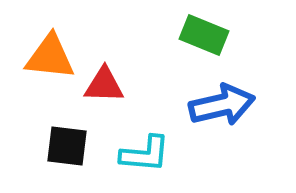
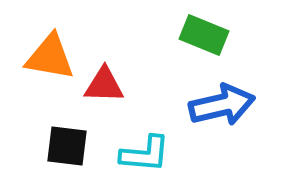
orange triangle: rotated 4 degrees clockwise
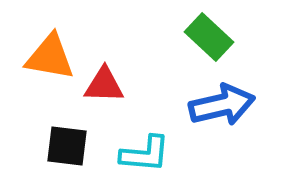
green rectangle: moved 5 px right, 2 px down; rotated 21 degrees clockwise
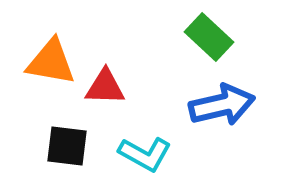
orange triangle: moved 1 px right, 5 px down
red triangle: moved 1 px right, 2 px down
cyan L-shape: rotated 24 degrees clockwise
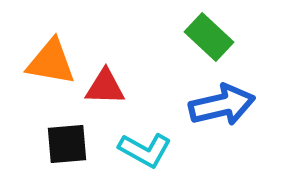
black square: moved 2 px up; rotated 12 degrees counterclockwise
cyan L-shape: moved 4 px up
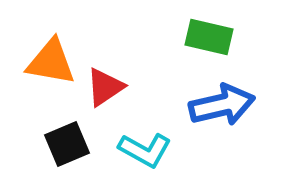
green rectangle: rotated 30 degrees counterclockwise
red triangle: rotated 36 degrees counterclockwise
black square: rotated 18 degrees counterclockwise
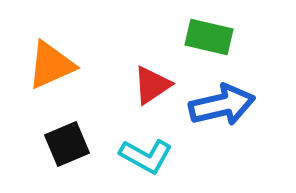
orange triangle: moved 3 px down; rotated 34 degrees counterclockwise
red triangle: moved 47 px right, 2 px up
cyan L-shape: moved 1 px right, 6 px down
